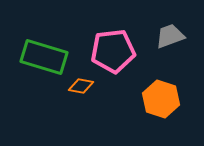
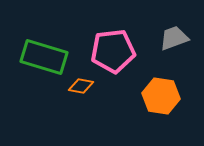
gray trapezoid: moved 4 px right, 2 px down
orange hexagon: moved 3 px up; rotated 9 degrees counterclockwise
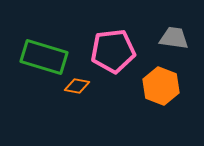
gray trapezoid: rotated 28 degrees clockwise
orange diamond: moved 4 px left
orange hexagon: moved 10 px up; rotated 12 degrees clockwise
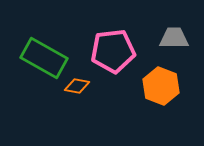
gray trapezoid: rotated 8 degrees counterclockwise
green rectangle: moved 1 px down; rotated 12 degrees clockwise
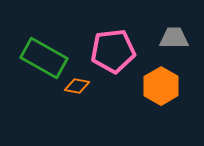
orange hexagon: rotated 9 degrees clockwise
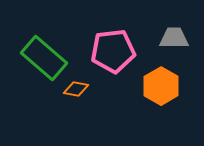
green rectangle: rotated 12 degrees clockwise
orange diamond: moved 1 px left, 3 px down
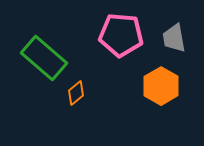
gray trapezoid: rotated 100 degrees counterclockwise
pink pentagon: moved 8 px right, 16 px up; rotated 12 degrees clockwise
orange diamond: moved 4 px down; rotated 50 degrees counterclockwise
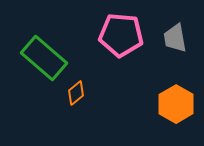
gray trapezoid: moved 1 px right
orange hexagon: moved 15 px right, 18 px down
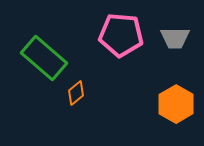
gray trapezoid: rotated 80 degrees counterclockwise
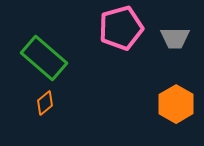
pink pentagon: moved 7 px up; rotated 21 degrees counterclockwise
orange diamond: moved 31 px left, 10 px down
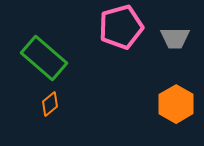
pink pentagon: moved 1 px up
orange diamond: moved 5 px right, 1 px down
